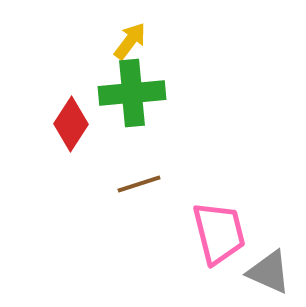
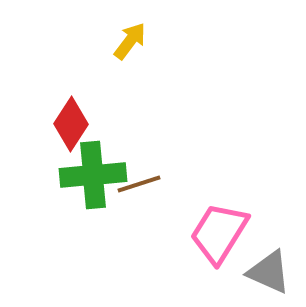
green cross: moved 39 px left, 82 px down
pink trapezoid: rotated 134 degrees counterclockwise
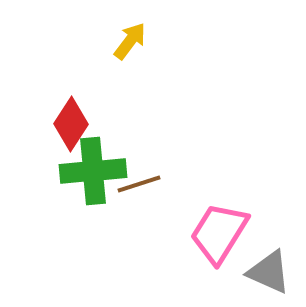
green cross: moved 4 px up
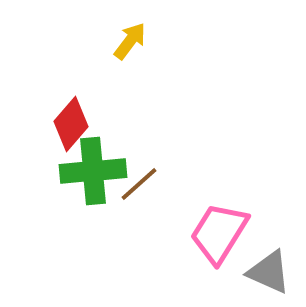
red diamond: rotated 8 degrees clockwise
brown line: rotated 24 degrees counterclockwise
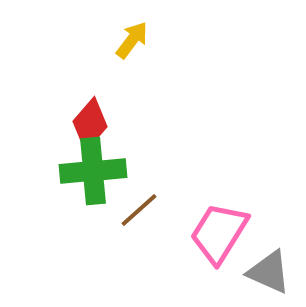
yellow arrow: moved 2 px right, 1 px up
red diamond: moved 19 px right
brown line: moved 26 px down
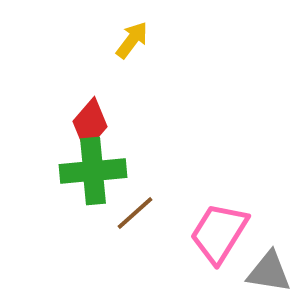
brown line: moved 4 px left, 3 px down
gray triangle: rotated 15 degrees counterclockwise
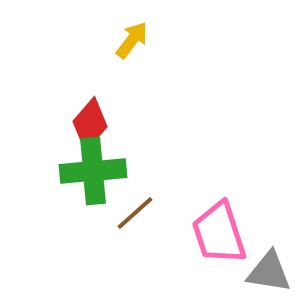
pink trapezoid: rotated 50 degrees counterclockwise
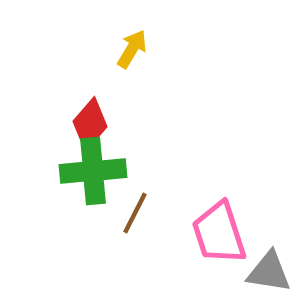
yellow arrow: moved 9 px down; rotated 6 degrees counterclockwise
brown line: rotated 21 degrees counterclockwise
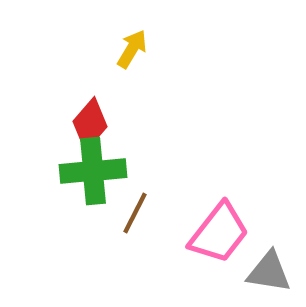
pink trapezoid: rotated 124 degrees counterclockwise
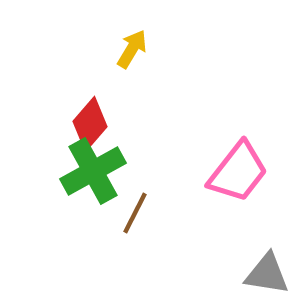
green cross: rotated 24 degrees counterclockwise
pink trapezoid: moved 19 px right, 61 px up
gray triangle: moved 2 px left, 2 px down
